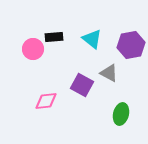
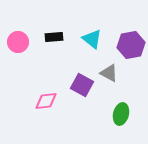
pink circle: moved 15 px left, 7 px up
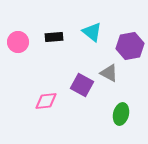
cyan triangle: moved 7 px up
purple hexagon: moved 1 px left, 1 px down
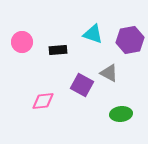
cyan triangle: moved 1 px right, 2 px down; rotated 20 degrees counterclockwise
black rectangle: moved 4 px right, 13 px down
pink circle: moved 4 px right
purple hexagon: moved 6 px up
pink diamond: moved 3 px left
green ellipse: rotated 70 degrees clockwise
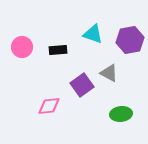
pink circle: moved 5 px down
purple square: rotated 25 degrees clockwise
pink diamond: moved 6 px right, 5 px down
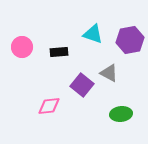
black rectangle: moved 1 px right, 2 px down
purple square: rotated 15 degrees counterclockwise
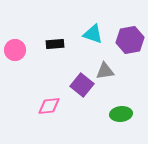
pink circle: moved 7 px left, 3 px down
black rectangle: moved 4 px left, 8 px up
gray triangle: moved 4 px left, 2 px up; rotated 36 degrees counterclockwise
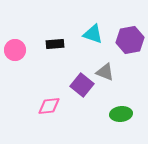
gray triangle: moved 1 px down; rotated 30 degrees clockwise
